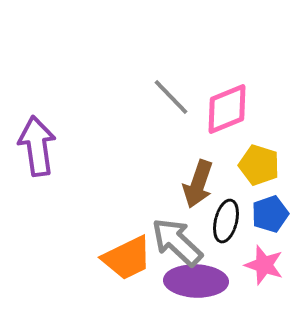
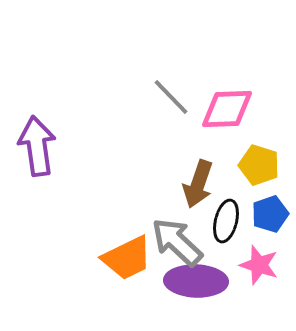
pink diamond: rotated 20 degrees clockwise
pink star: moved 5 px left
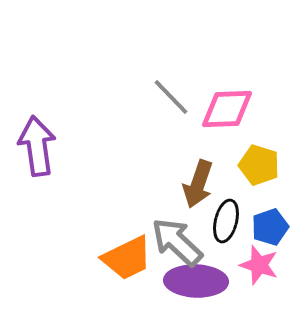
blue pentagon: moved 13 px down
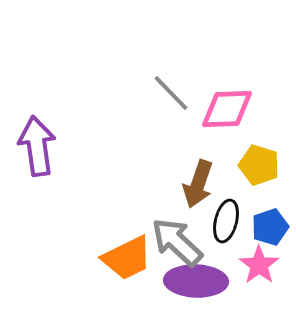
gray line: moved 4 px up
pink star: rotated 18 degrees clockwise
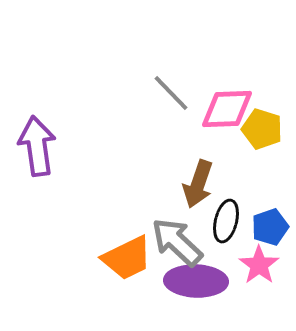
yellow pentagon: moved 3 px right, 36 px up
